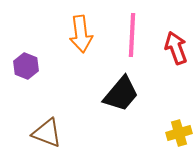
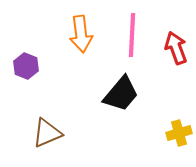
brown triangle: rotated 44 degrees counterclockwise
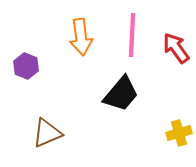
orange arrow: moved 3 px down
red arrow: rotated 16 degrees counterclockwise
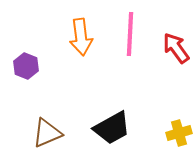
pink line: moved 2 px left, 1 px up
black trapezoid: moved 9 px left, 34 px down; rotated 21 degrees clockwise
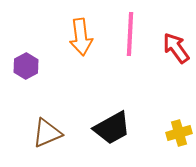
purple hexagon: rotated 10 degrees clockwise
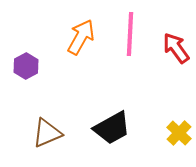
orange arrow: rotated 144 degrees counterclockwise
yellow cross: rotated 30 degrees counterclockwise
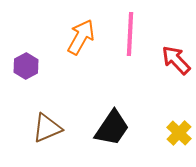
red arrow: moved 12 px down; rotated 8 degrees counterclockwise
black trapezoid: rotated 27 degrees counterclockwise
brown triangle: moved 5 px up
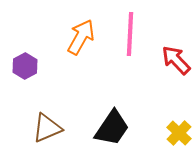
purple hexagon: moved 1 px left
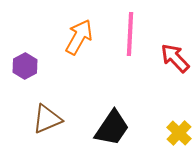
orange arrow: moved 2 px left
red arrow: moved 1 px left, 2 px up
brown triangle: moved 9 px up
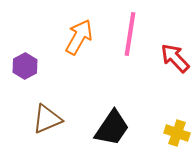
pink line: rotated 6 degrees clockwise
yellow cross: moved 2 px left; rotated 25 degrees counterclockwise
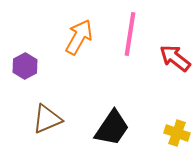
red arrow: rotated 8 degrees counterclockwise
